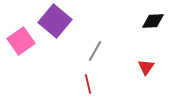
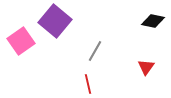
black diamond: rotated 15 degrees clockwise
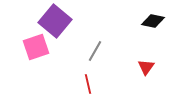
pink square: moved 15 px right, 6 px down; rotated 16 degrees clockwise
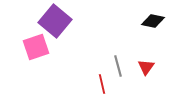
gray line: moved 23 px right, 15 px down; rotated 45 degrees counterclockwise
red line: moved 14 px right
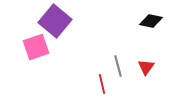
black diamond: moved 2 px left
